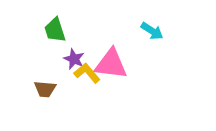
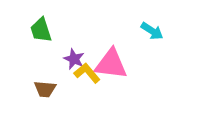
green trapezoid: moved 14 px left
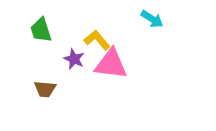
cyan arrow: moved 12 px up
yellow L-shape: moved 10 px right, 33 px up
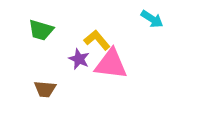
green trapezoid: rotated 56 degrees counterclockwise
purple star: moved 5 px right
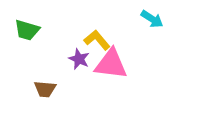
green trapezoid: moved 14 px left
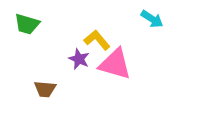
green trapezoid: moved 6 px up
pink triangle: moved 4 px right; rotated 9 degrees clockwise
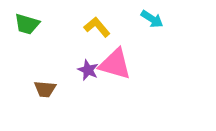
yellow L-shape: moved 13 px up
purple star: moved 9 px right, 11 px down
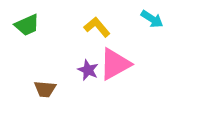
green trapezoid: moved 1 px down; rotated 40 degrees counterclockwise
pink triangle: rotated 45 degrees counterclockwise
